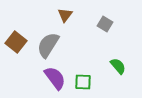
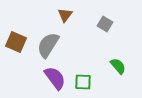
brown square: rotated 15 degrees counterclockwise
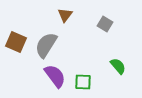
gray semicircle: moved 2 px left
purple semicircle: moved 2 px up
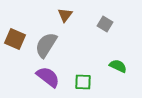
brown square: moved 1 px left, 3 px up
green semicircle: rotated 24 degrees counterclockwise
purple semicircle: moved 7 px left, 1 px down; rotated 15 degrees counterclockwise
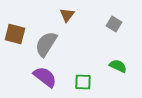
brown triangle: moved 2 px right
gray square: moved 9 px right
brown square: moved 5 px up; rotated 10 degrees counterclockwise
gray semicircle: moved 1 px up
purple semicircle: moved 3 px left
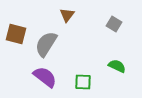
brown square: moved 1 px right
green semicircle: moved 1 px left
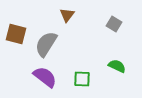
green square: moved 1 px left, 3 px up
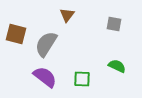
gray square: rotated 21 degrees counterclockwise
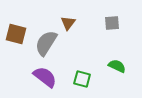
brown triangle: moved 1 px right, 8 px down
gray square: moved 2 px left, 1 px up; rotated 14 degrees counterclockwise
gray semicircle: moved 1 px up
green square: rotated 12 degrees clockwise
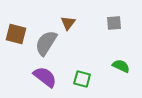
gray square: moved 2 px right
green semicircle: moved 4 px right
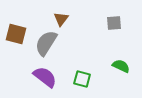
brown triangle: moved 7 px left, 4 px up
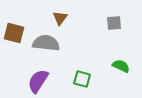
brown triangle: moved 1 px left, 1 px up
brown square: moved 2 px left, 1 px up
gray semicircle: rotated 64 degrees clockwise
purple semicircle: moved 7 px left, 4 px down; rotated 95 degrees counterclockwise
